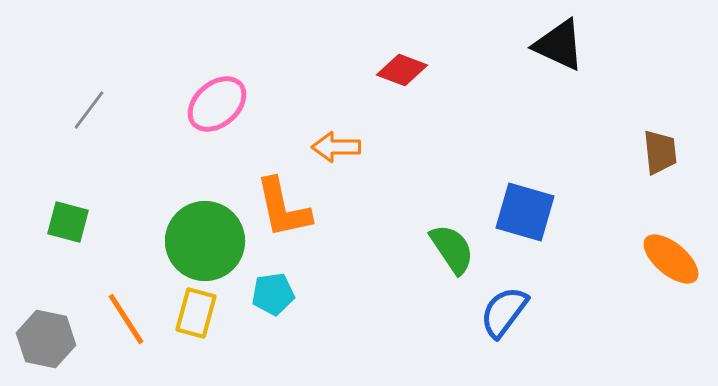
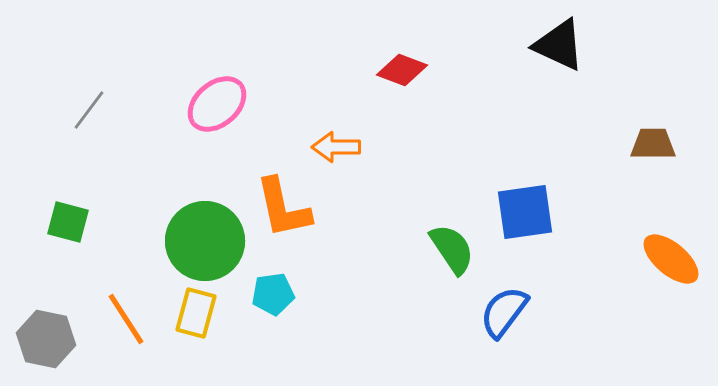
brown trapezoid: moved 7 px left, 8 px up; rotated 84 degrees counterclockwise
blue square: rotated 24 degrees counterclockwise
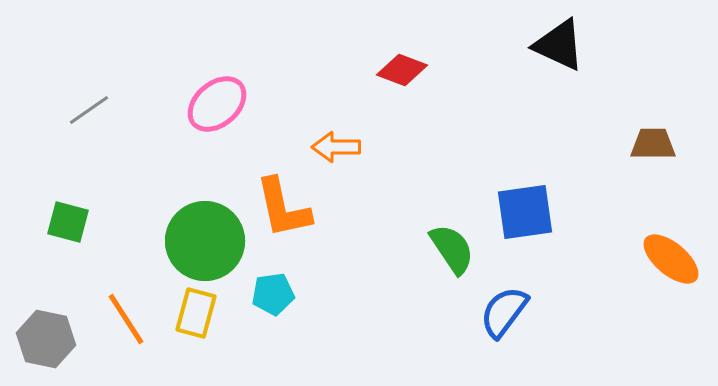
gray line: rotated 18 degrees clockwise
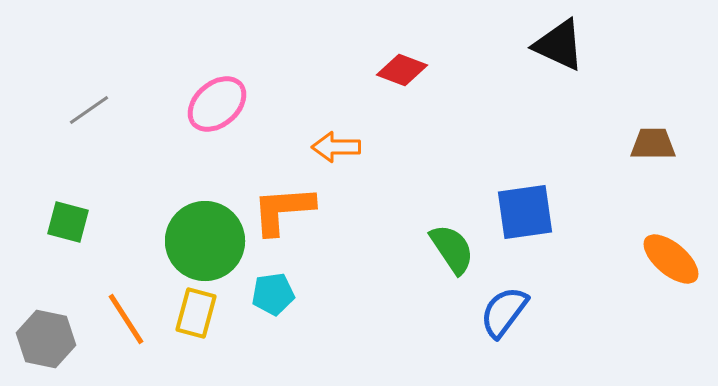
orange L-shape: moved 2 px down; rotated 98 degrees clockwise
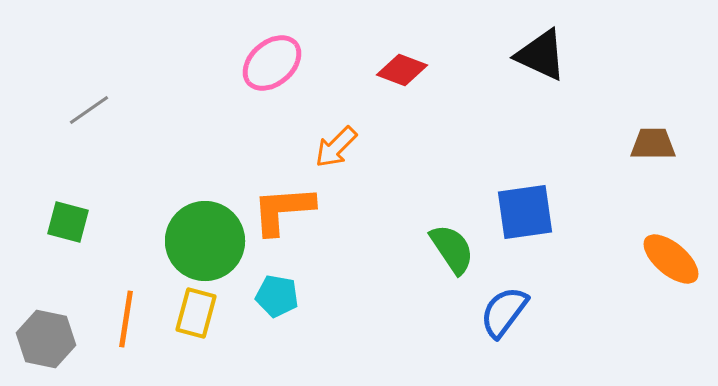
black triangle: moved 18 px left, 10 px down
pink ellipse: moved 55 px right, 41 px up
orange arrow: rotated 45 degrees counterclockwise
cyan pentagon: moved 4 px right, 2 px down; rotated 18 degrees clockwise
orange line: rotated 42 degrees clockwise
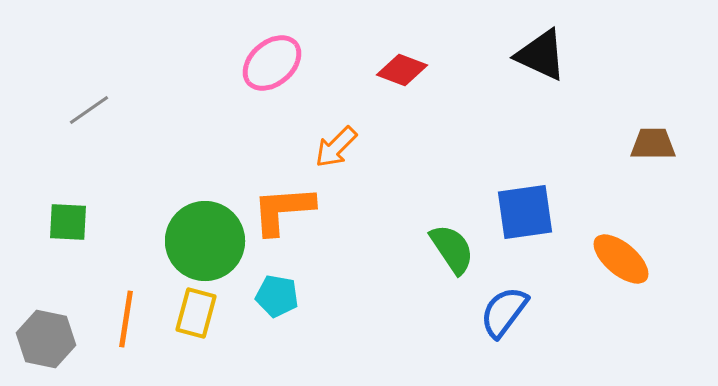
green square: rotated 12 degrees counterclockwise
orange ellipse: moved 50 px left
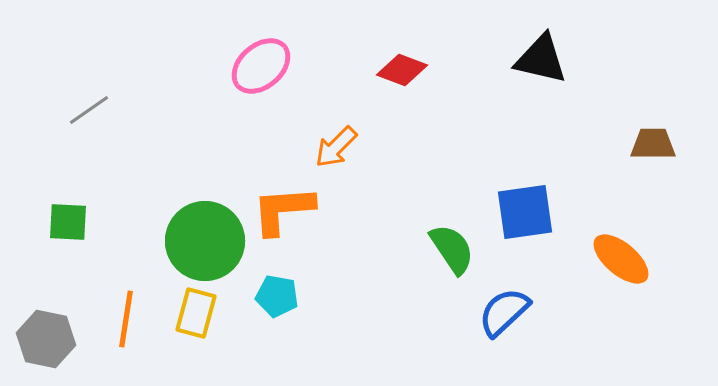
black triangle: moved 4 px down; rotated 12 degrees counterclockwise
pink ellipse: moved 11 px left, 3 px down
blue semicircle: rotated 10 degrees clockwise
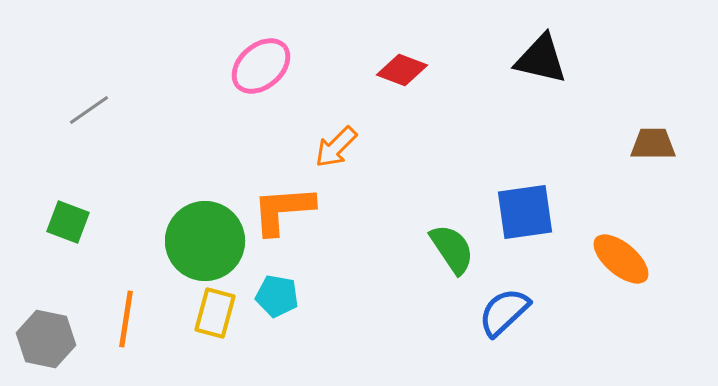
green square: rotated 18 degrees clockwise
yellow rectangle: moved 19 px right
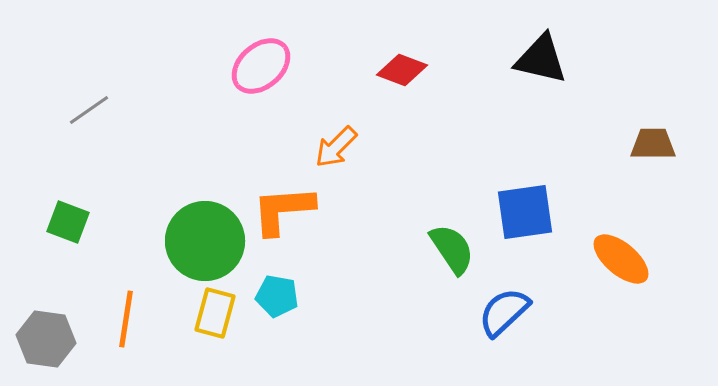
gray hexagon: rotated 4 degrees counterclockwise
